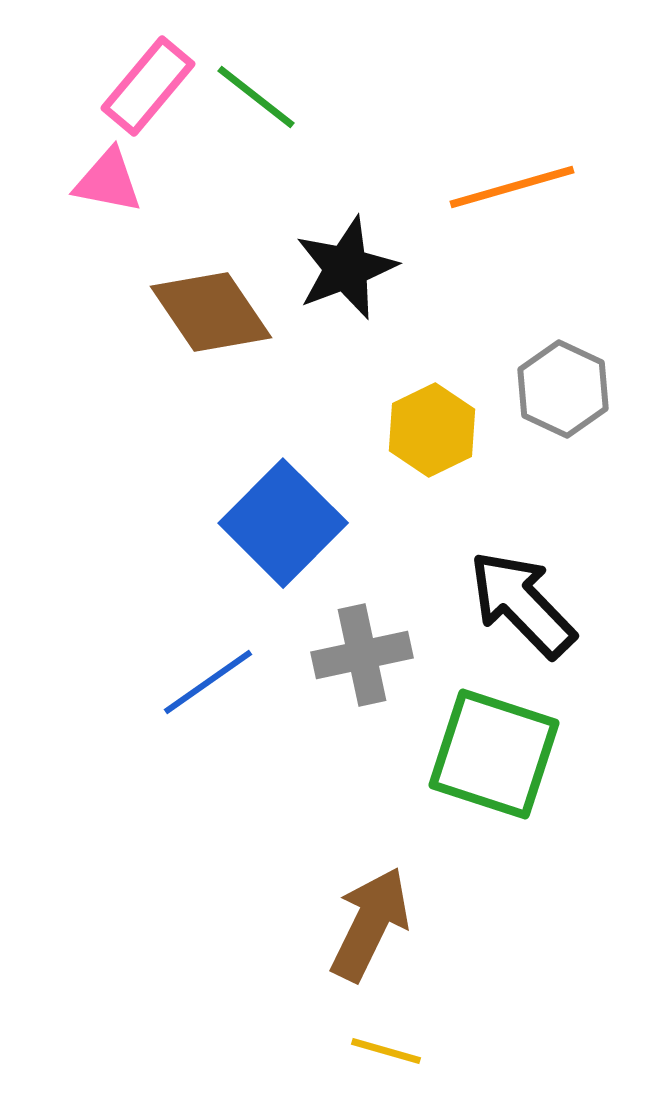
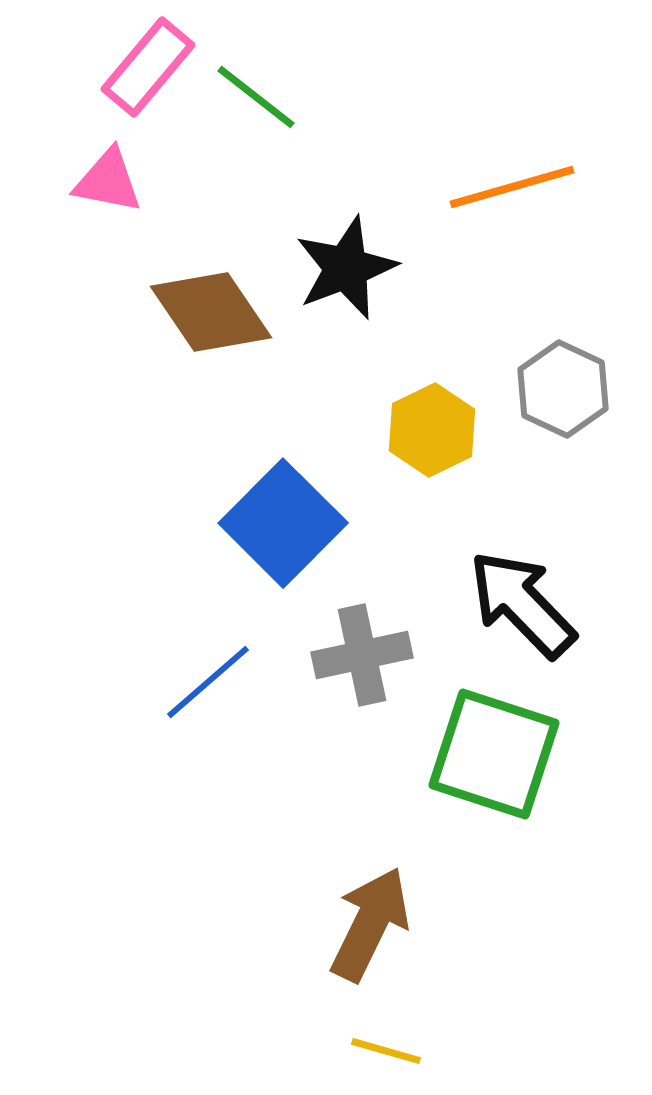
pink rectangle: moved 19 px up
blue line: rotated 6 degrees counterclockwise
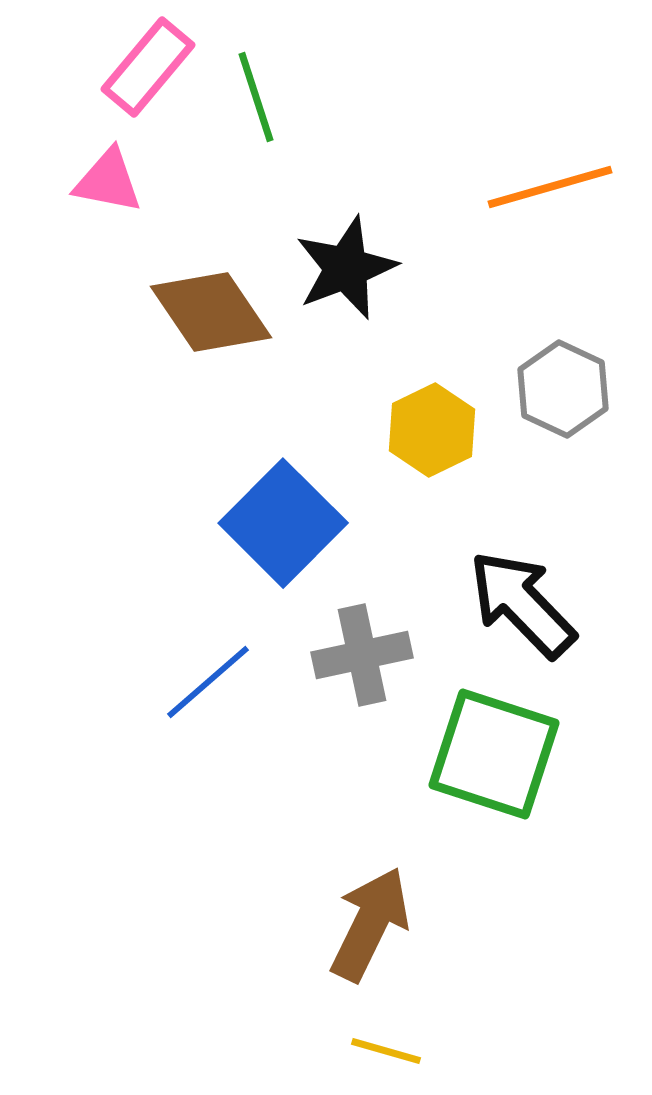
green line: rotated 34 degrees clockwise
orange line: moved 38 px right
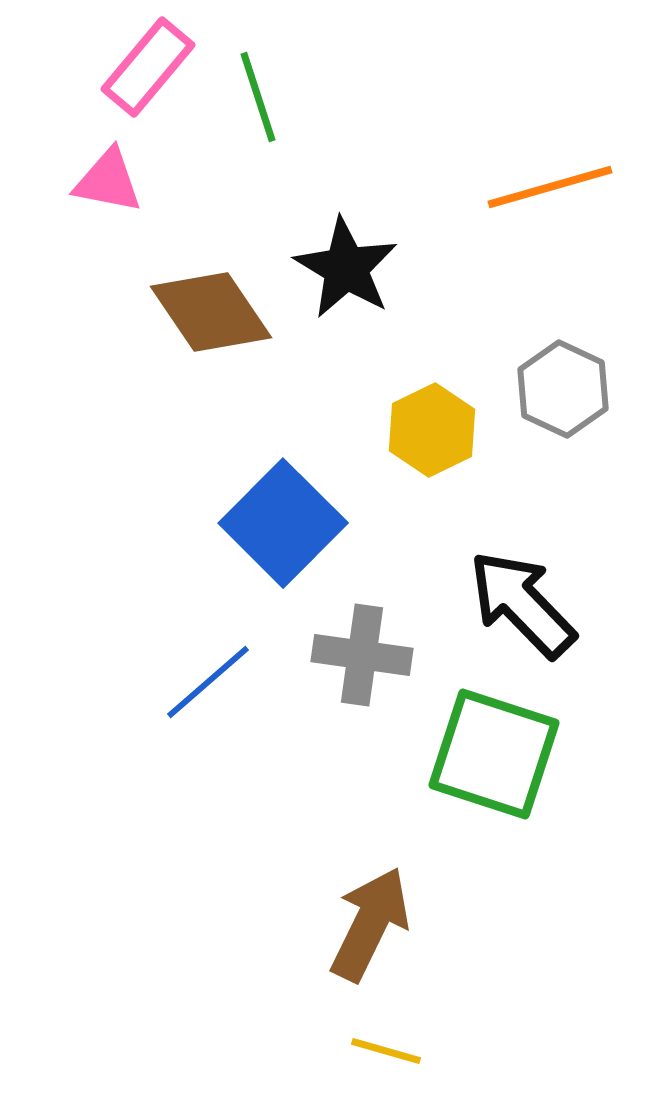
green line: moved 2 px right
black star: rotated 20 degrees counterclockwise
gray cross: rotated 20 degrees clockwise
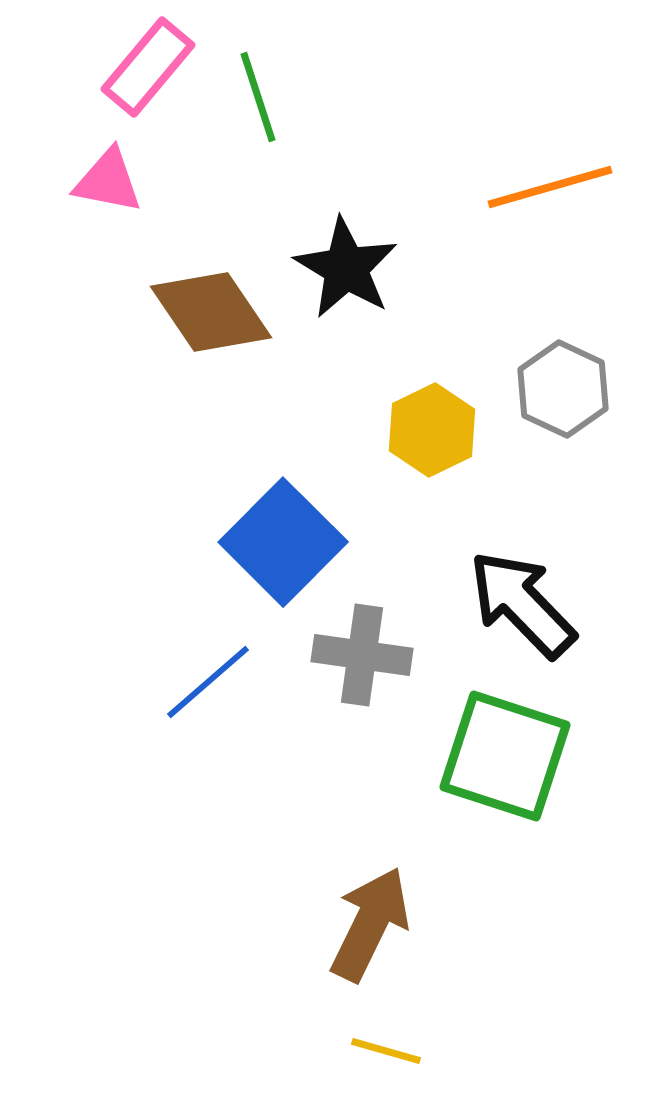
blue square: moved 19 px down
green square: moved 11 px right, 2 px down
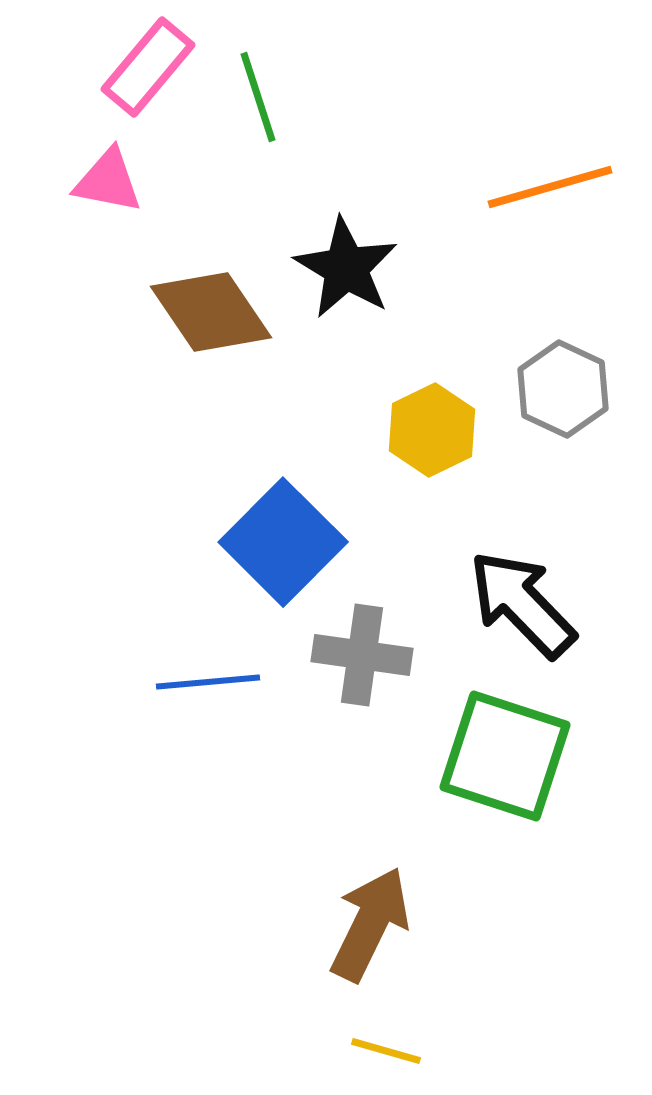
blue line: rotated 36 degrees clockwise
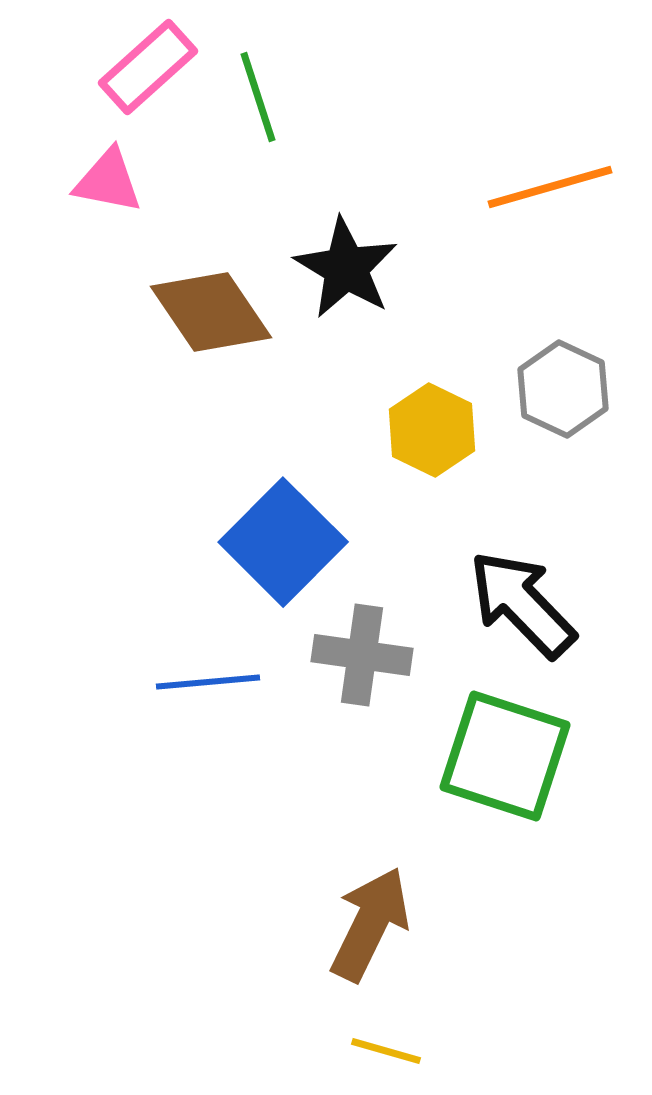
pink rectangle: rotated 8 degrees clockwise
yellow hexagon: rotated 8 degrees counterclockwise
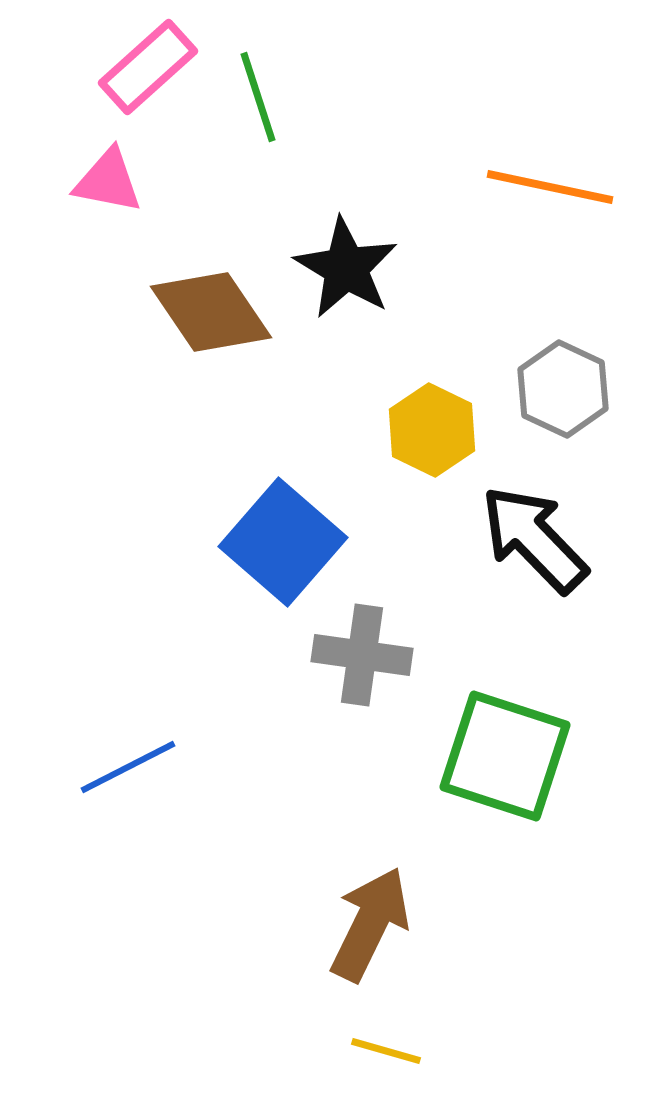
orange line: rotated 28 degrees clockwise
blue square: rotated 4 degrees counterclockwise
black arrow: moved 12 px right, 65 px up
blue line: moved 80 px left, 85 px down; rotated 22 degrees counterclockwise
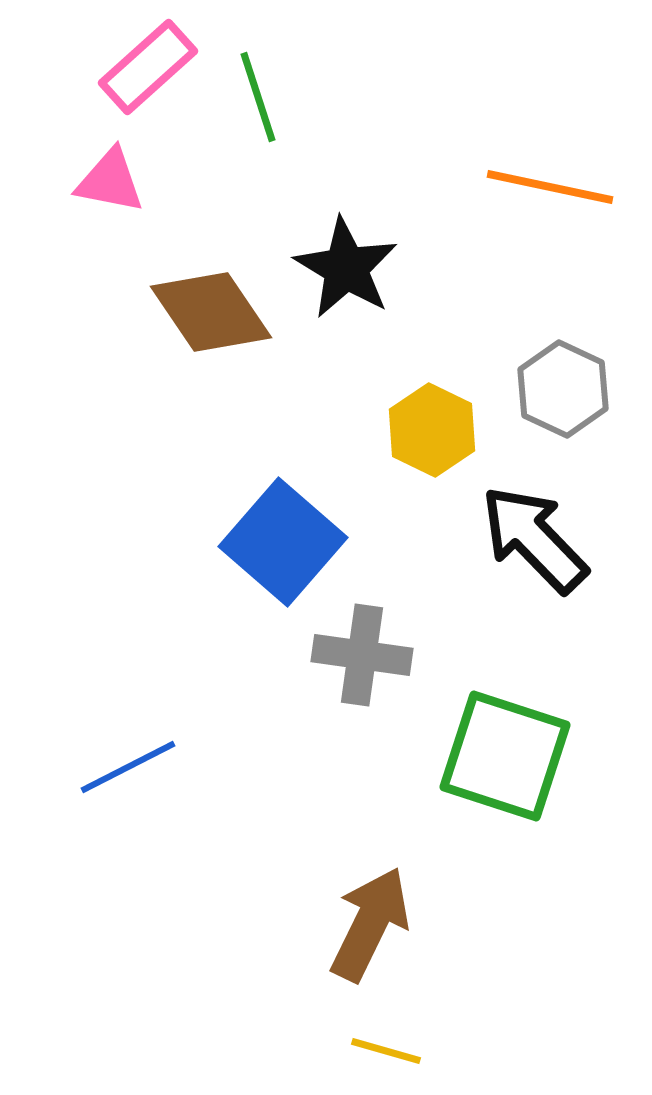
pink triangle: moved 2 px right
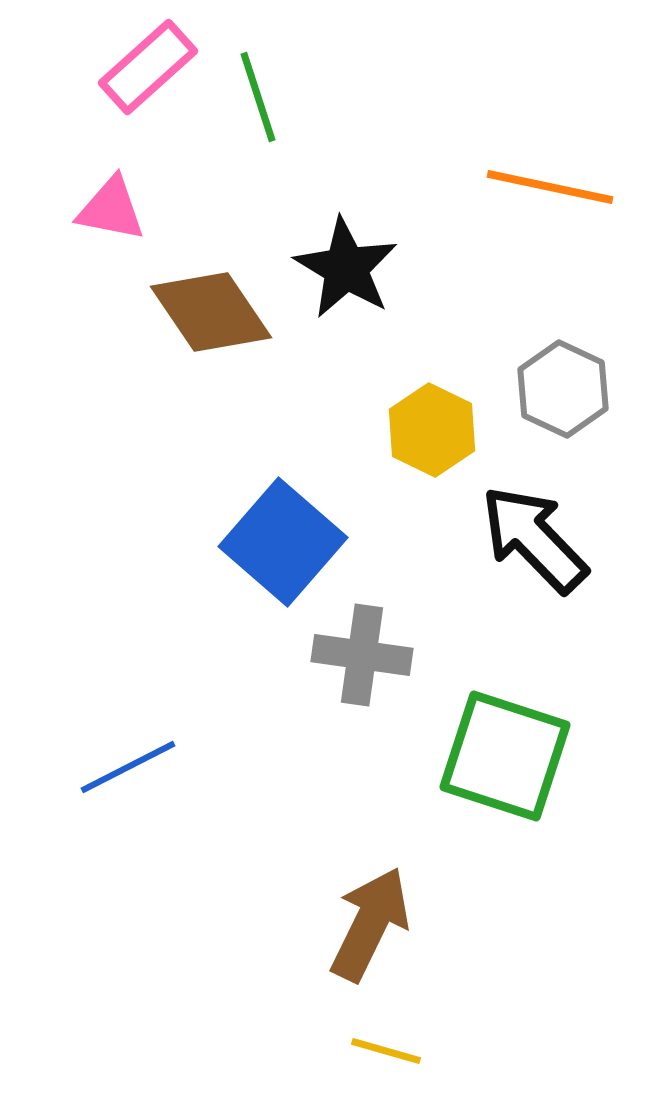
pink triangle: moved 1 px right, 28 px down
